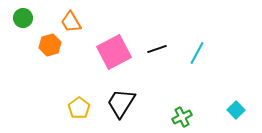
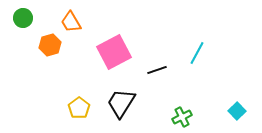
black line: moved 21 px down
cyan square: moved 1 px right, 1 px down
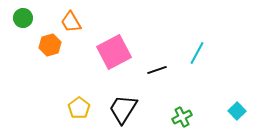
black trapezoid: moved 2 px right, 6 px down
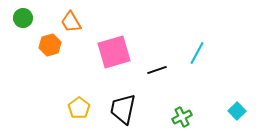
pink square: rotated 12 degrees clockwise
black trapezoid: rotated 20 degrees counterclockwise
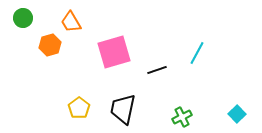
cyan square: moved 3 px down
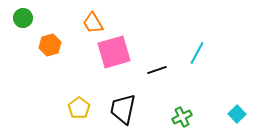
orange trapezoid: moved 22 px right, 1 px down
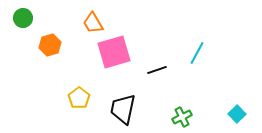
yellow pentagon: moved 10 px up
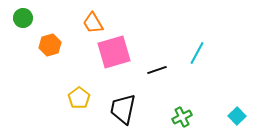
cyan square: moved 2 px down
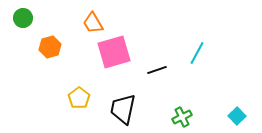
orange hexagon: moved 2 px down
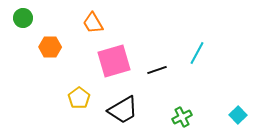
orange hexagon: rotated 15 degrees clockwise
pink square: moved 9 px down
black trapezoid: moved 1 px down; rotated 132 degrees counterclockwise
cyan square: moved 1 px right, 1 px up
